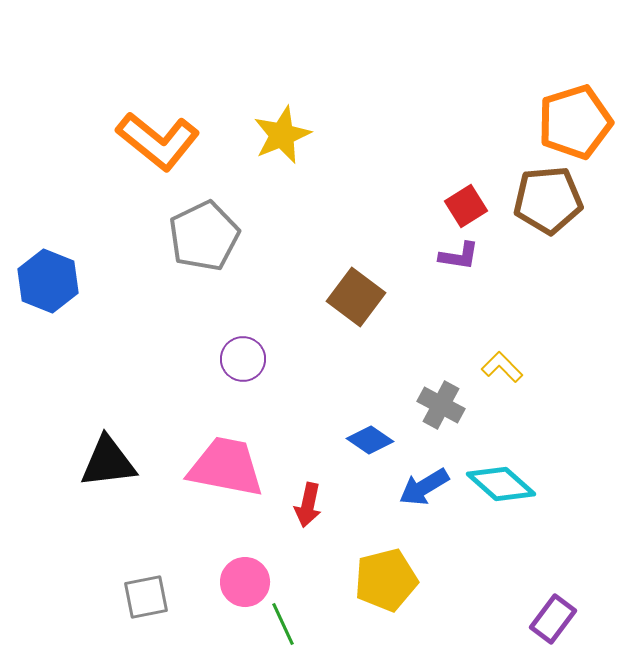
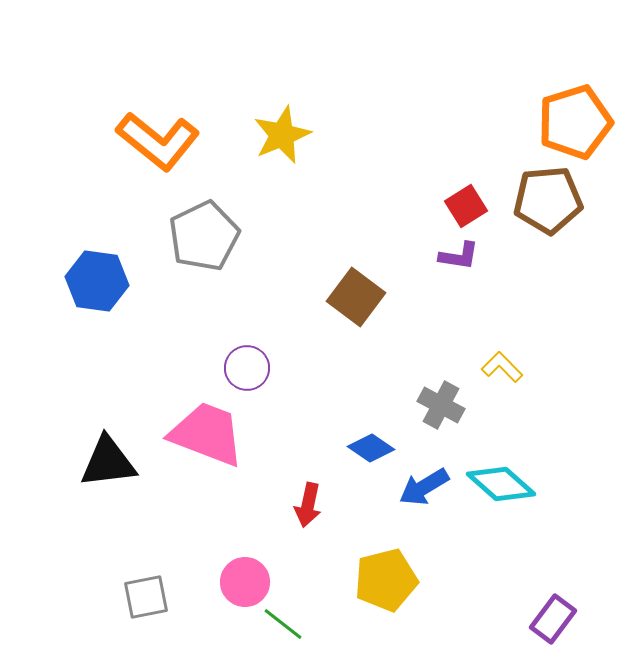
blue hexagon: moved 49 px right; rotated 14 degrees counterclockwise
purple circle: moved 4 px right, 9 px down
blue diamond: moved 1 px right, 8 px down
pink trapezoid: moved 19 px left, 33 px up; rotated 10 degrees clockwise
green line: rotated 27 degrees counterclockwise
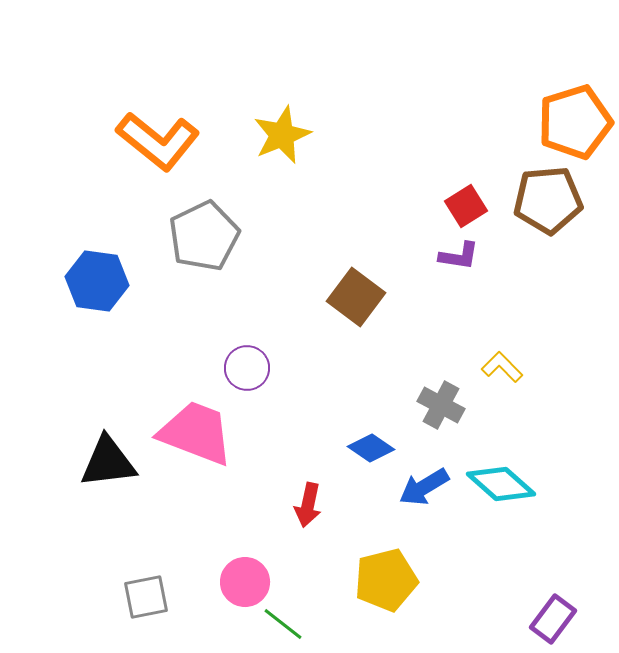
pink trapezoid: moved 11 px left, 1 px up
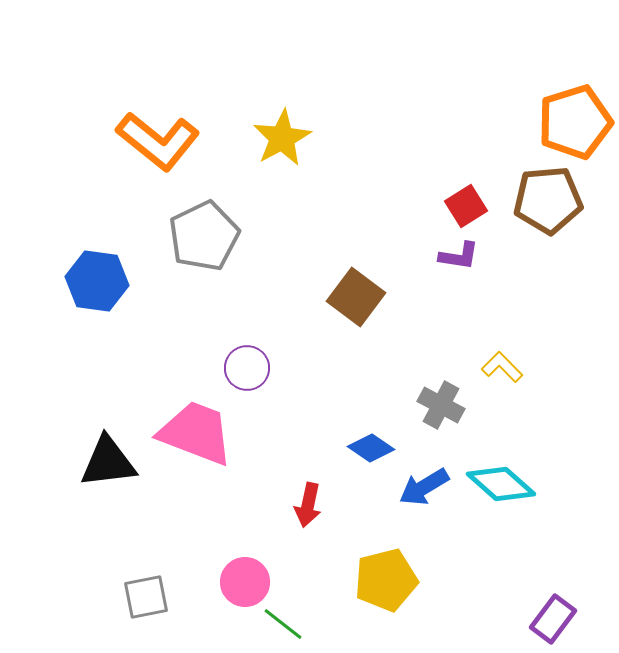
yellow star: moved 3 px down; rotated 6 degrees counterclockwise
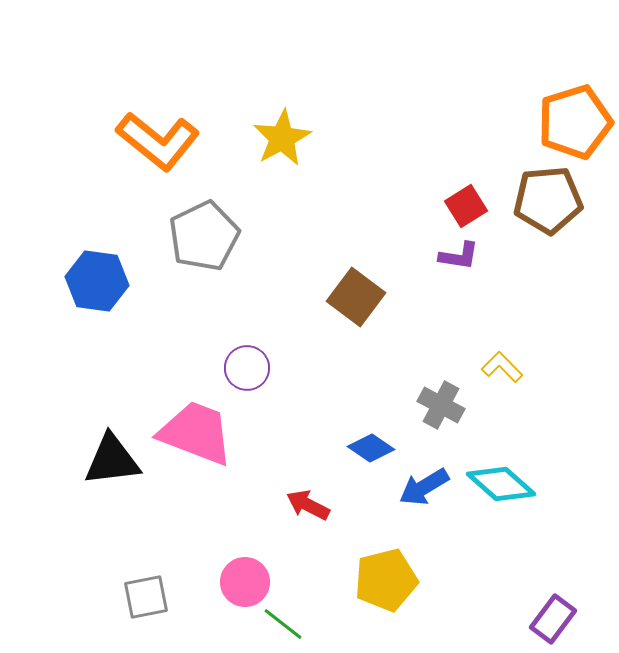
black triangle: moved 4 px right, 2 px up
red arrow: rotated 105 degrees clockwise
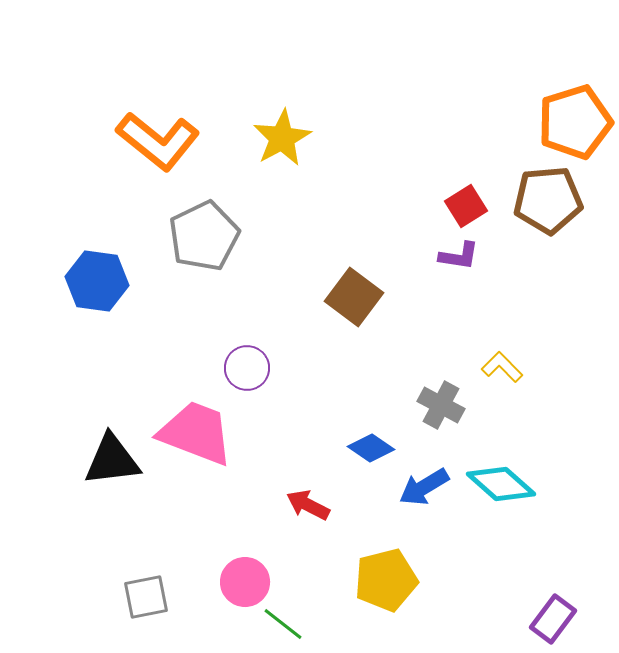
brown square: moved 2 px left
